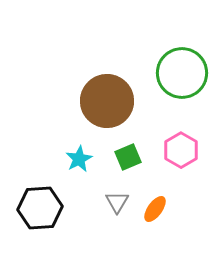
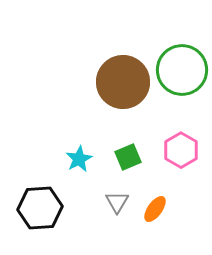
green circle: moved 3 px up
brown circle: moved 16 px right, 19 px up
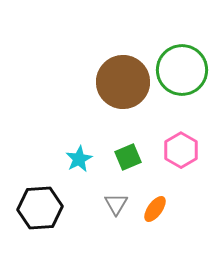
gray triangle: moved 1 px left, 2 px down
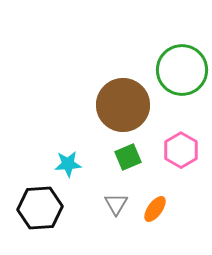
brown circle: moved 23 px down
cyan star: moved 11 px left, 5 px down; rotated 24 degrees clockwise
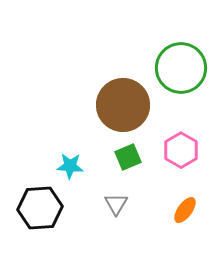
green circle: moved 1 px left, 2 px up
cyan star: moved 2 px right, 2 px down; rotated 8 degrees clockwise
orange ellipse: moved 30 px right, 1 px down
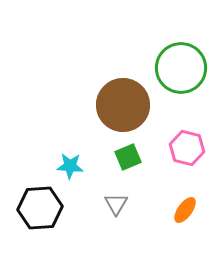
pink hexagon: moved 6 px right, 2 px up; rotated 16 degrees counterclockwise
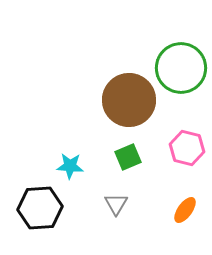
brown circle: moved 6 px right, 5 px up
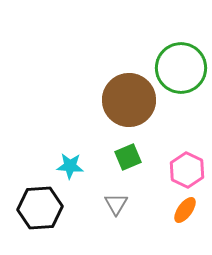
pink hexagon: moved 22 px down; rotated 12 degrees clockwise
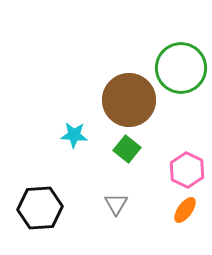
green square: moved 1 px left, 8 px up; rotated 28 degrees counterclockwise
cyan star: moved 4 px right, 31 px up
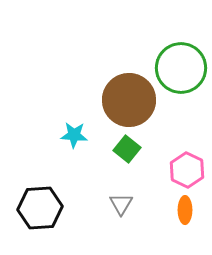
gray triangle: moved 5 px right
orange ellipse: rotated 36 degrees counterclockwise
